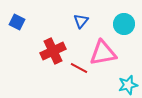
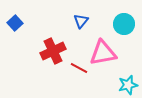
blue square: moved 2 px left, 1 px down; rotated 21 degrees clockwise
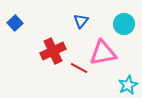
cyan star: rotated 12 degrees counterclockwise
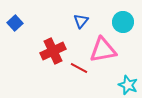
cyan circle: moved 1 px left, 2 px up
pink triangle: moved 3 px up
cyan star: rotated 24 degrees counterclockwise
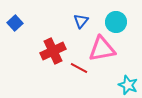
cyan circle: moved 7 px left
pink triangle: moved 1 px left, 1 px up
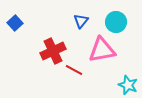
pink triangle: moved 1 px down
red line: moved 5 px left, 2 px down
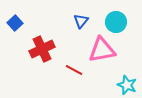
red cross: moved 11 px left, 2 px up
cyan star: moved 1 px left
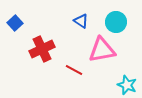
blue triangle: rotated 35 degrees counterclockwise
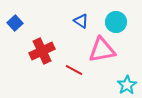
red cross: moved 2 px down
cyan star: rotated 18 degrees clockwise
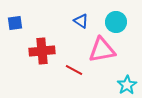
blue square: rotated 35 degrees clockwise
red cross: rotated 20 degrees clockwise
